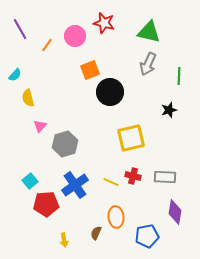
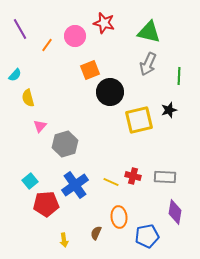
yellow square: moved 8 px right, 18 px up
orange ellipse: moved 3 px right
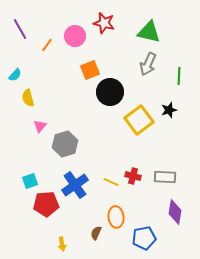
yellow square: rotated 24 degrees counterclockwise
cyan square: rotated 21 degrees clockwise
orange ellipse: moved 3 px left
blue pentagon: moved 3 px left, 2 px down
yellow arrow: moved 2 px left, 4 px down
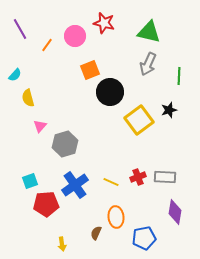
red cross: moved 5 px right, 1 px down; rotated 35 degrees counterclockwise
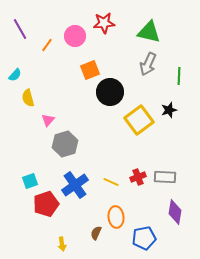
red star: rotated 20 degrees counterclockwise
pink triangle: moved 8 px right, 6 px up
red pentagon: rotated 15 degrees counterclockwise
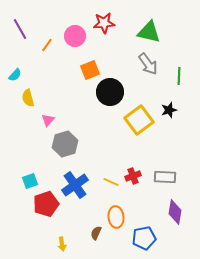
gray arrow: rotated 60 degrees counterclockwise
red cross: moved 5 px left, 1 px up
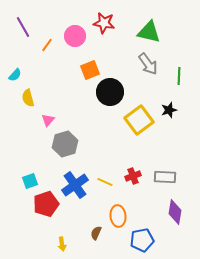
red star: rotated 15 degrees clockwise
purple line: moved 3 px right, 2 px up
yellow line: moved 6 px left
orange ellipse: moved 2 px right, 1 px up
blue pentagon: moved 2 px left, 2 px down
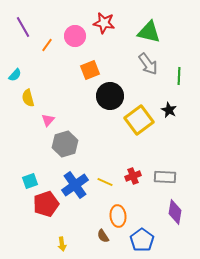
black circle: moved 4 px down
black star: rotated 28 degrees counterclockwise
brown semicircle: moved 7 px right, 3 px down; rotated 56 degrees counterclockwise
blue pentagon: rotated 25 degrees counterclockwise
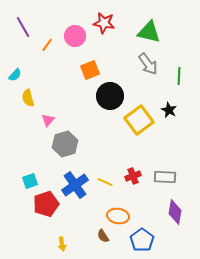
orange ellipse: rotated 75 degrees counterclockwise
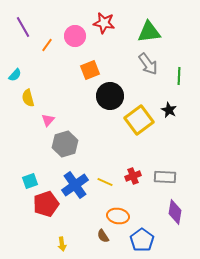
green triangle: rotated 20 degrees counterclockwise
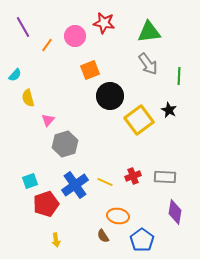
yellow arrow: moved 6 px left, 4 px up
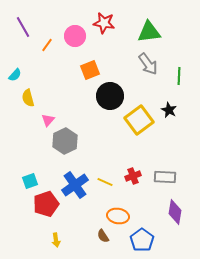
gray hexagon: moved 3 px up; rotated 10 degrees counterclockwise
